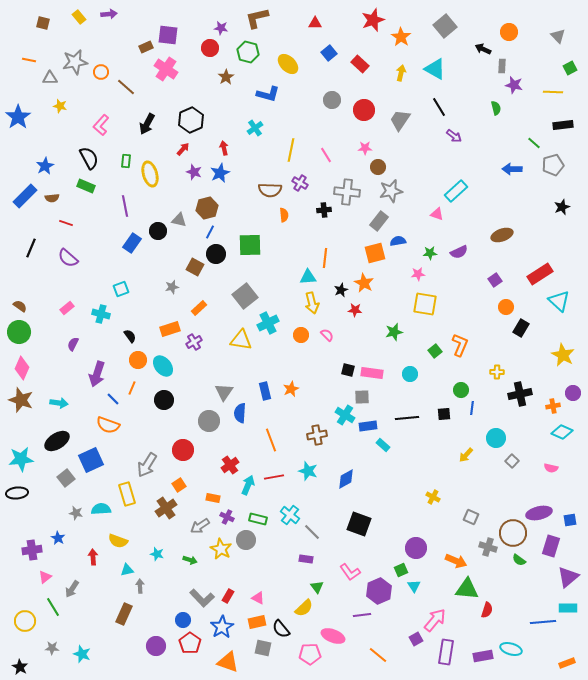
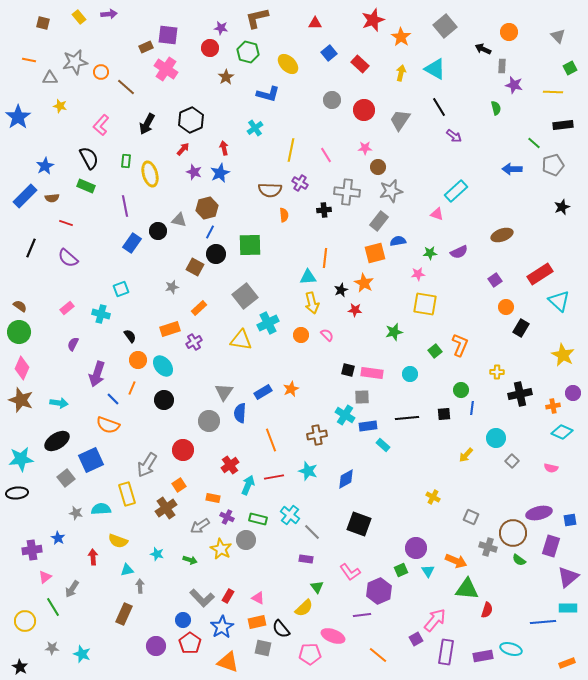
blue rectangle at (265, 391): moved 2 px left, 1 px down; rotated 72 degrees clockwise
cyan triangle at (414, 586): moved 14 px right, 15 px up
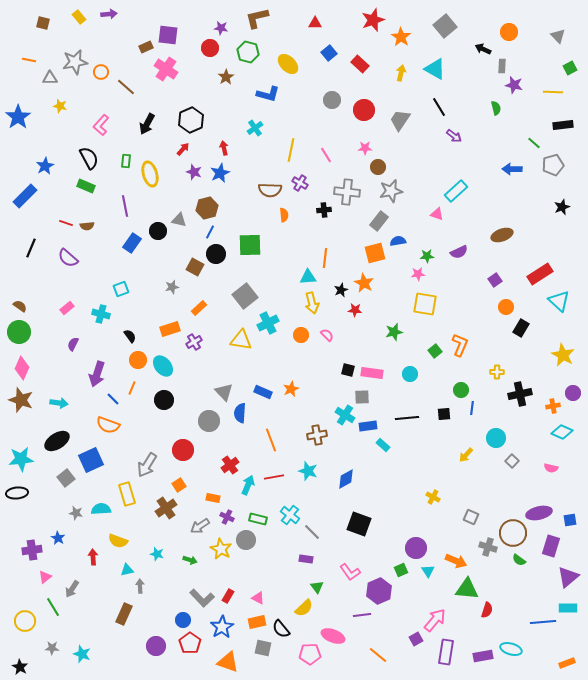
brown semicircle at (52, 198): moved 35 px right, 28 px down
green star at (430, 253): moved 3 px left, 3 px down
gray triangle at (224, 392): rotated 18 degrees counterclockwise
blue rectangle at (263, 392): rotated 54 degrees clockwise
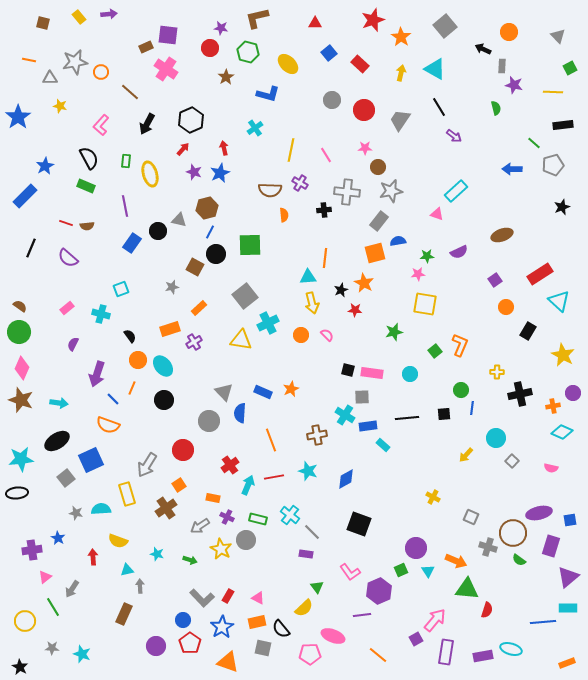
brown line at (126, 87): moved 4 px right, 5 px down
black rectangle at (521, 328): moved 7 px right, 3 px down
purple rectangle at (306, 559): moved 5 px up
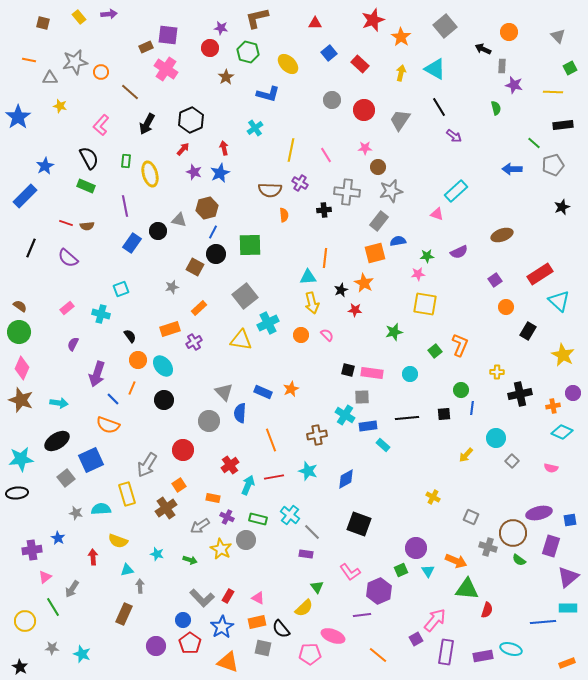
blue line at (210, 232): moved 3 px right
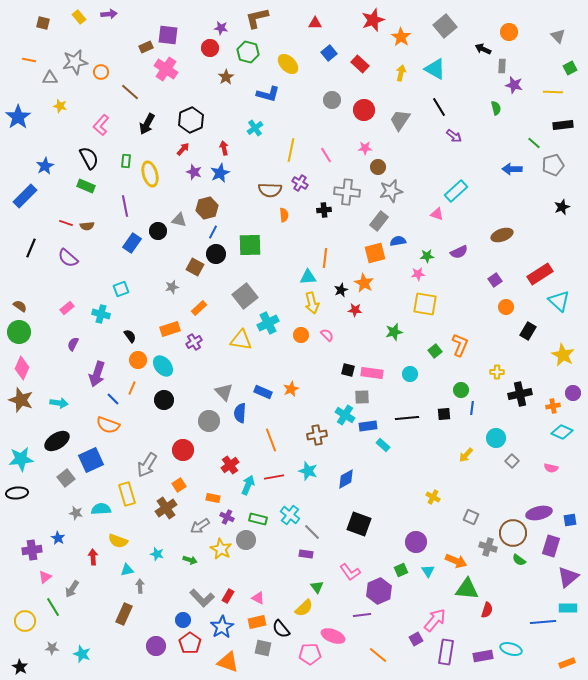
purple circle at (416, 548): moved 6 px up
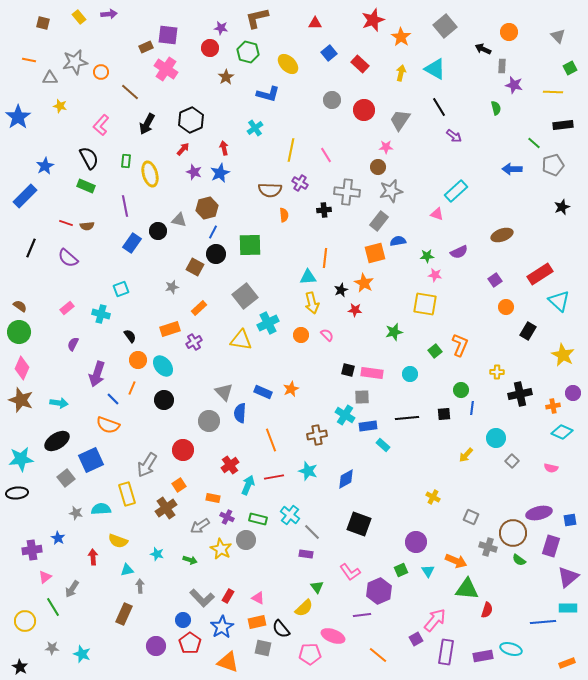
pink star at (365, 148): moved 21 px right, 1 px up
pink star at (418, 274): moved 17 px right, 1 px down; rotated 16 degrees clockwise
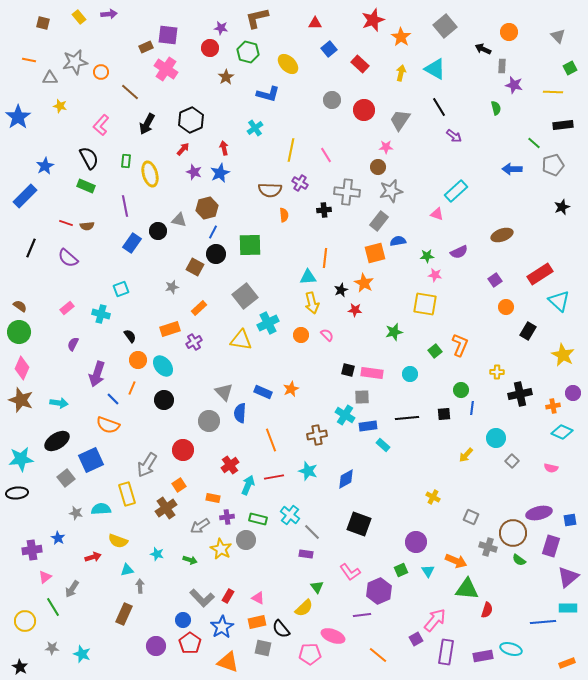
blue square at (329, 53): moved 4 px up
purple cross at (227, 517): rotated 32 degrees counterclockwise
red arrow at (93, 557): rotated 77 degrees clockwise
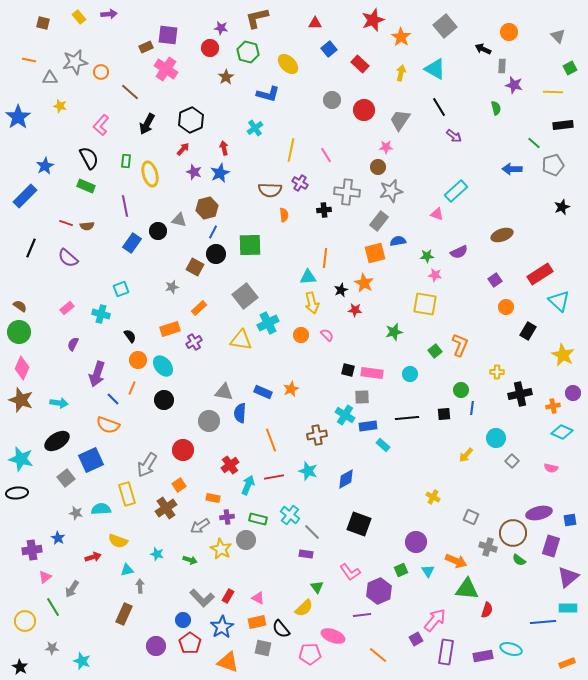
gray triangle at (224, 392): rotated 36 degrees counterclockwise
cyan star at (21, 459): rotated 20 degrees clockwise
cyan star at (82, 654): moved 7 px down
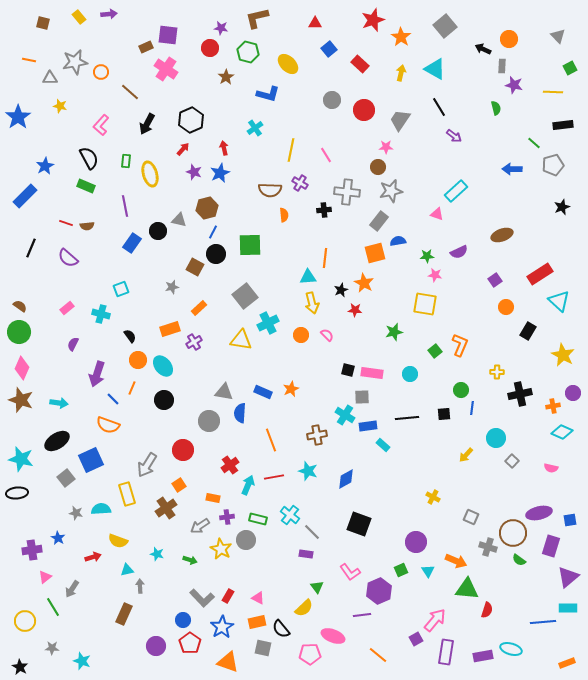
orange circle at (509, 32): moved 7 px down
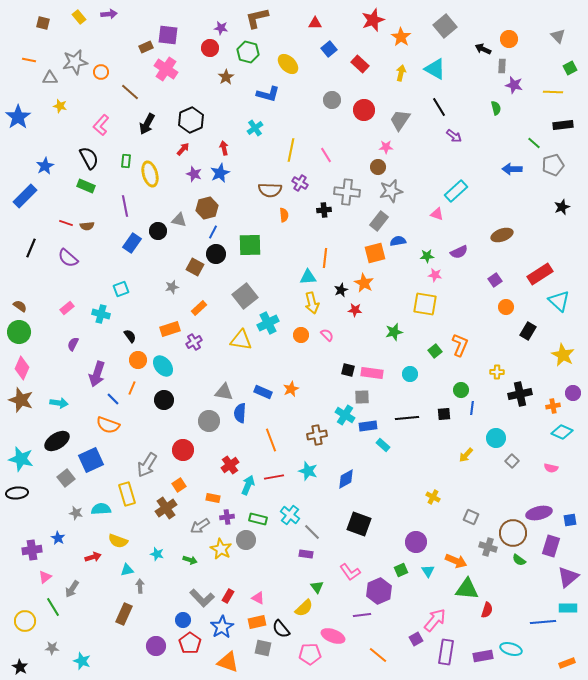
purple star at (194, 172): moved 2 px down
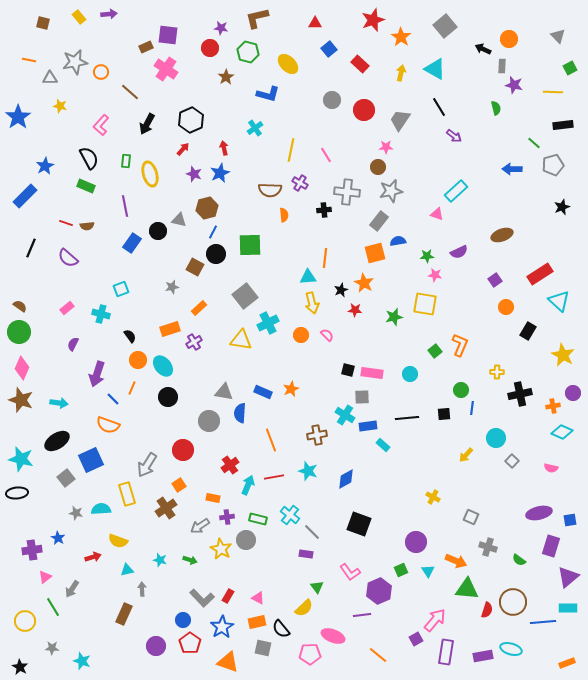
green star at (394, 332): moved 15 px up
black circle at (164, 400): moved 4 px right, 3 px up
brown circle at (513, 533): moved 69 px down
cyan star at (157, 554): moved 3 px right, 6 px down
gray arrow at (140, 586): moved 2 px right, 3 px down
